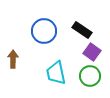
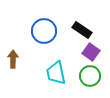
purple square: moved 1 px left
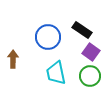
blue circle: moved 4 px right, 6 px down
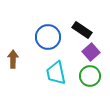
purple square: rotated 12 degrees clockwise
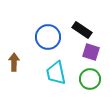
purple square: rotated 30 degrees counterclockwise
brown arrow: moved 1 px right, 3 px down
green circle: moved 3 px down
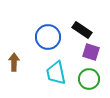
green circle: moved 1 px left
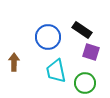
cyan trapezoid: moved 2 px up
green circle: moved 4 px left, 4 px down
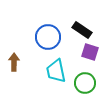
purple square: moved 1 px left
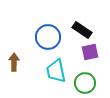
purple square: rotated 30 degrees counterclockwise
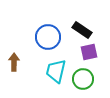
purple square: moved 1 px left
cyan trapezoid: rotated 25 degrees clockwise
green circle: moved 2 px left, 4 px up
